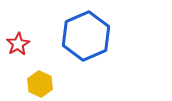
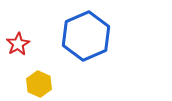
yellow hexagon: moved 1 px left
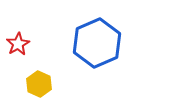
blue hexagon: moved 11 px right, 7 px down
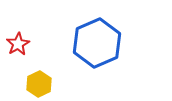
yellow hexagon: rotated 10 degrees clockwise
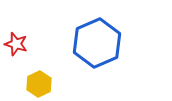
red star: moved 2 px left; rotated 25 degrees counterclockwise
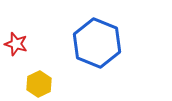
blue hexagon: rotated 15 degrees counterclockwise
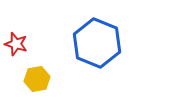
yellow hexagon: moved 2 px left, 5 px up; rotated 15 degrees clockwise
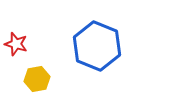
blue hexagon: moved 3 px down
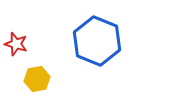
blue hexagon: moved 5 px up
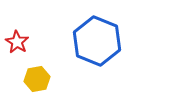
red star: moved 1 px right, 2 px up; rotated 15 degrees clockwise
